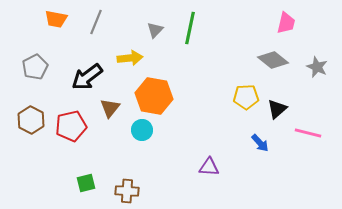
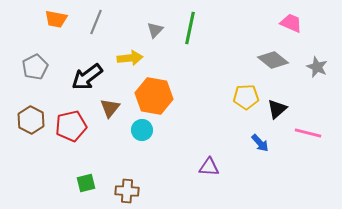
pink trapezoid: moved 5 px right; rotated 80 degrees counterclockwise
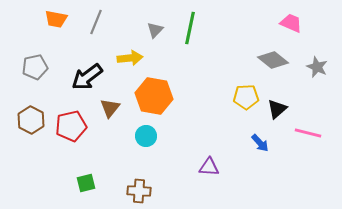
gray pentagon: rotated 15 degrees clockwise
cyan circle: moved 4 px right, 6 px down
brown cross: moved 12 px right
